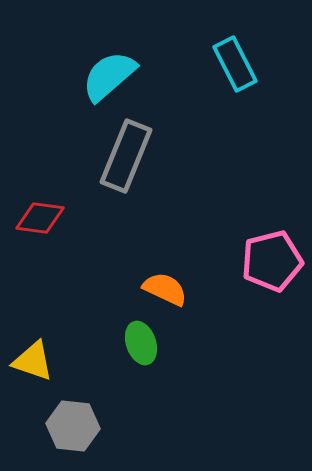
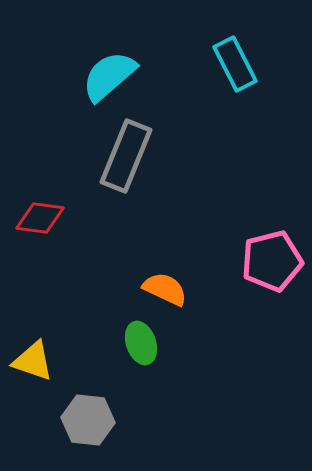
gray hexagon: moved 15 px right, 6 px up
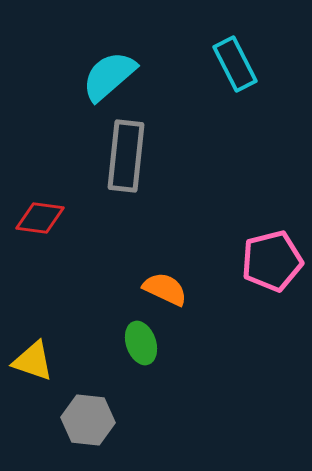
gray rectangle: rotated 16 degrees counterclockwise
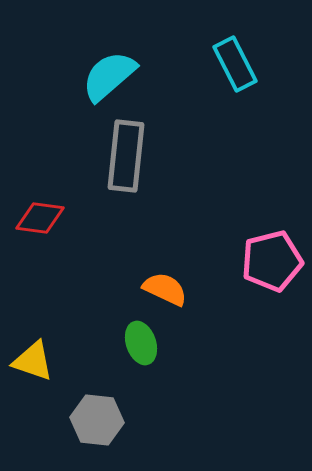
gray hexagon: moved 9 px right
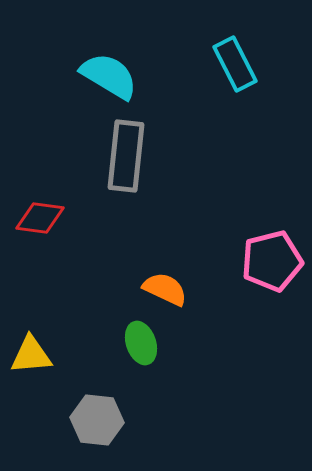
cyan semicircle: rotated 72 degrees clockwise
yellow triangle: moved 2 px left, 6 px up; rotated 24 degrees counterclockwise
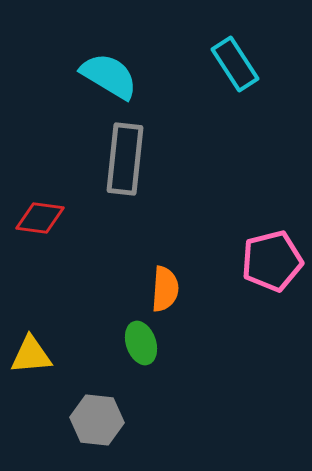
cyan rectangle: rotated 6 degrees counterclockwise
gray rectangle: moved 1 px left, 3 px down
orange semicircle: rotated 69 degrees clockwise
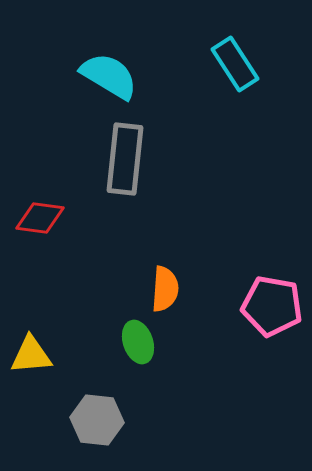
pink pentagon: moved 45 px down; rotated 24 degrees clockwise
green ellipse: moved 3 px left, 1 px up
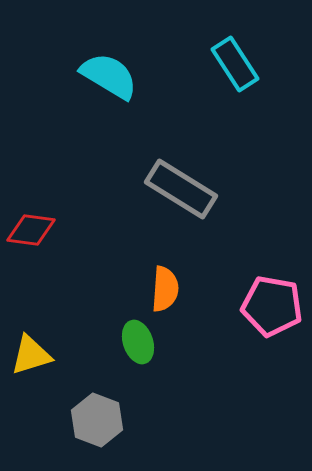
gray rectangle: moved 56 px right, 30 px down; rotated 64 degrees counterclockwise
red diamond: moved 9 px left, 12 px down
yellow triangle: rotated 12 degrees counterclockwise
gray hexagon: rotated 15 degrees clockwise
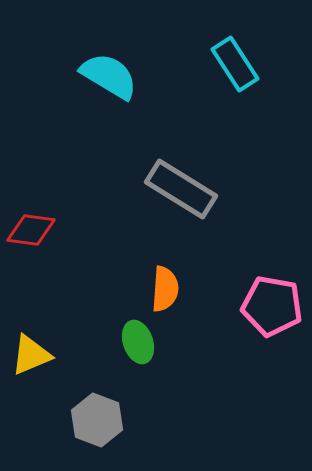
yellow triangle: rotated 6 degrees counterclockwise
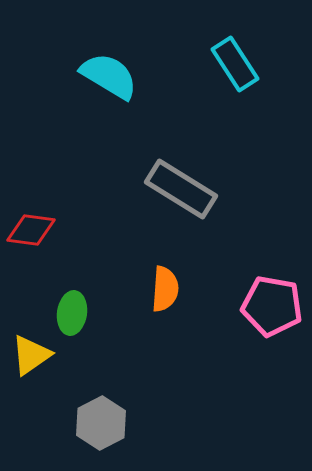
green ellipse: moved 66 px left, 29 px up; rotated 27 degrees clockwise
yellow triangle: rotated 12 degrees counterclockwise
gray hexagon: moved 4 px right, 3 px down; rotated 12 degrees clockwise
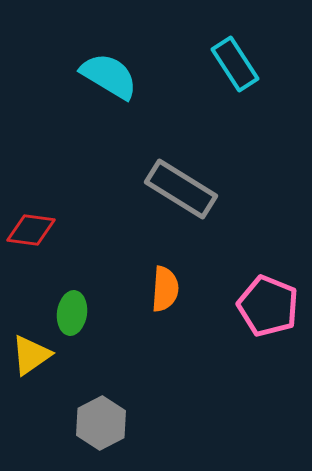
pink pentagon: moved 4 px left; rotated 12 degrees clockwise
